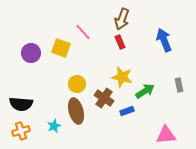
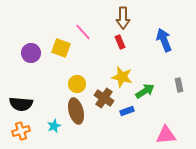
brown arrow: moved 1 px right, 1 px up; rotated 20 degrees counterclockwise
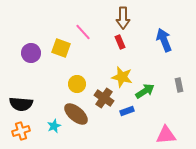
brown ellipse: moved 3 px down; rotated 35 degrees counterclockwise
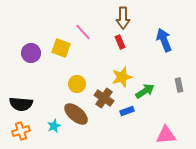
yellow star: rotated 30 degrees counterclockwise
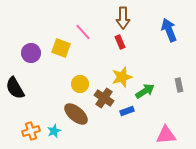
blue arrow: moved 5 px right, 10 px up
yellow circle: moved 3 px right
black semicircle: moved 6 px left, 16 px up; rotated 55 degrees clockwise
cyan star: moved 5 px down
orange cross: moved 10 px right
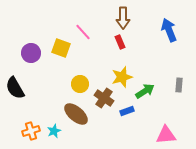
gray rectangle: rotated 16 degrees clockwise
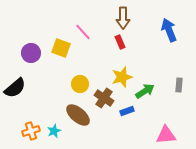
black semicircle: rotated 100 degrees counterclockwise
brown ellipse: moved 2 px right, 1 px down
